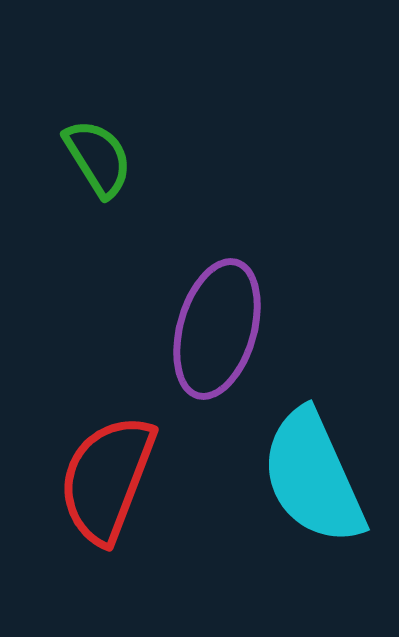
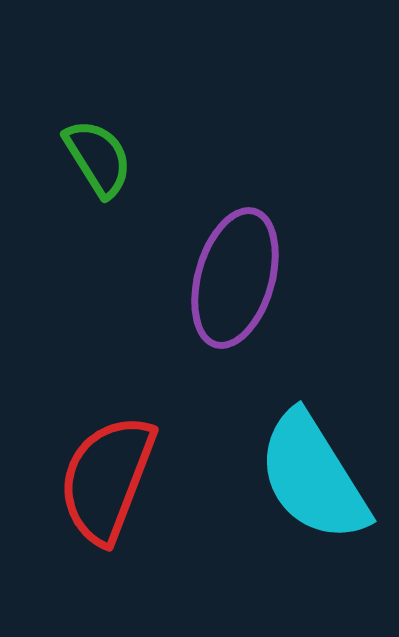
purple ellipse: moved 18 px right, 51 px up
cyan semicircle: rotated 8 degrees counterclockwise
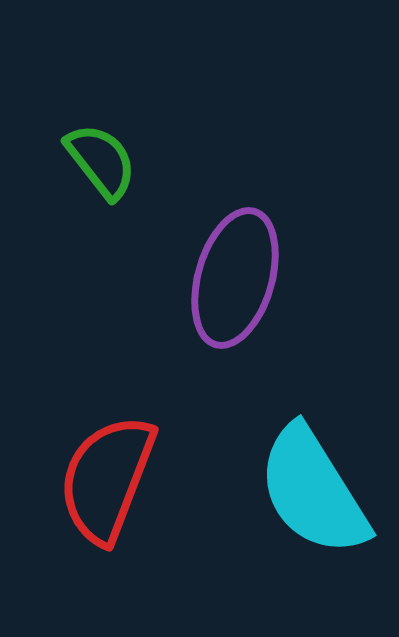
green semicircle: moved 3 px right, 3 px down; rotated 6 degrees counterclockwise
cyan semicircle: moved 14 px down
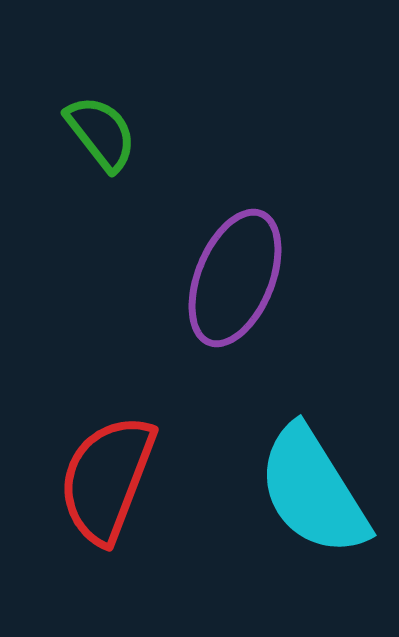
green semicircle: moved 28 px up
purple ellipse: rotated 6 degrees clockwise
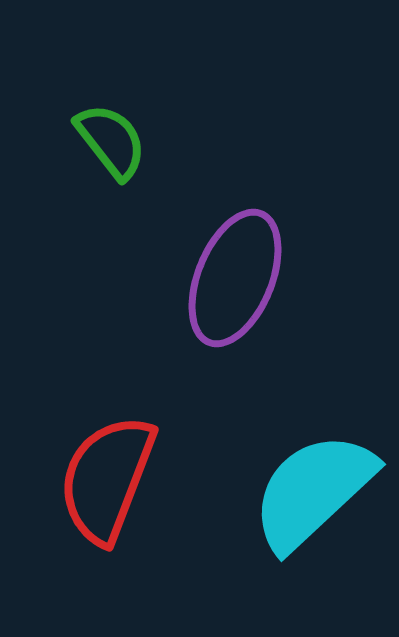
green semicircle: moved 10 px right, 8 px down
cyan semicircle: rotated 79 degrees clockwise
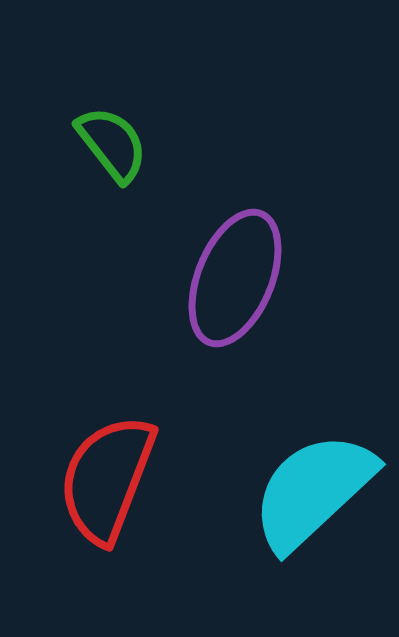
green semicircle: moved 1 px right, 3 px down
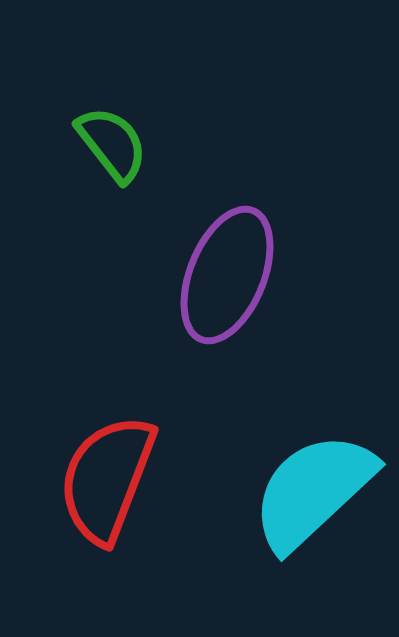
purple ellipse: moved 8 px left, 3 px up
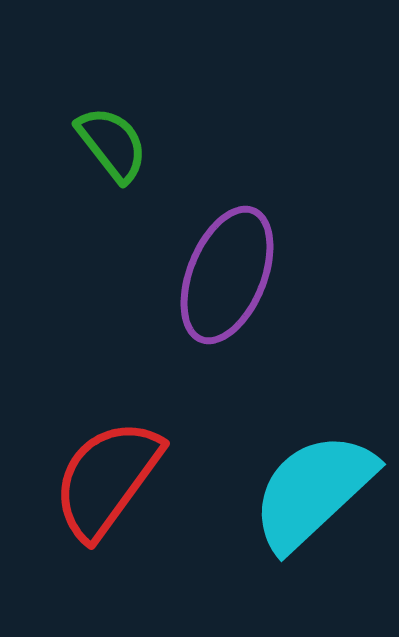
red semicircle: rotated 15 degrees clockwise
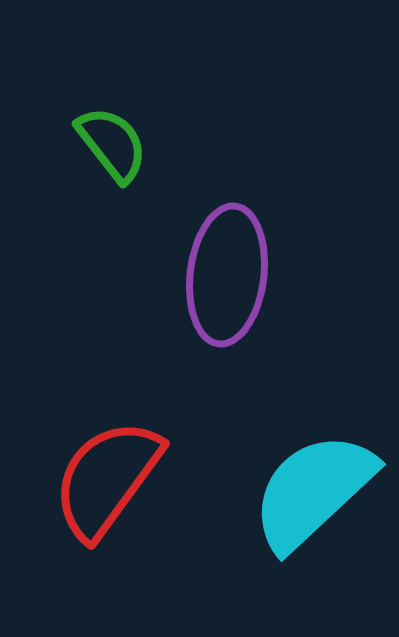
purple ellipse: rotated 15 degrees counterclockwise
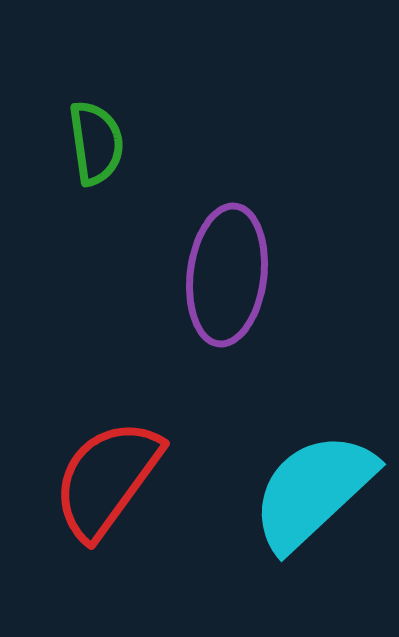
green semicircle: moved 16 px left, 1 px up; rotated 30 degrees clockwise
